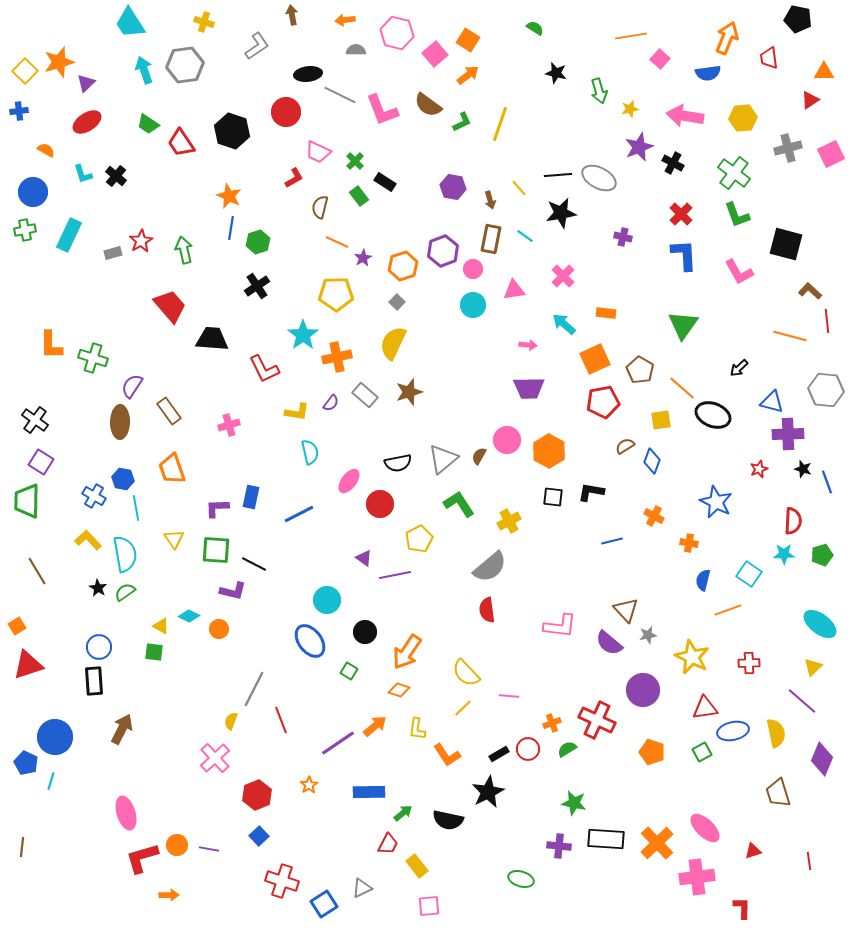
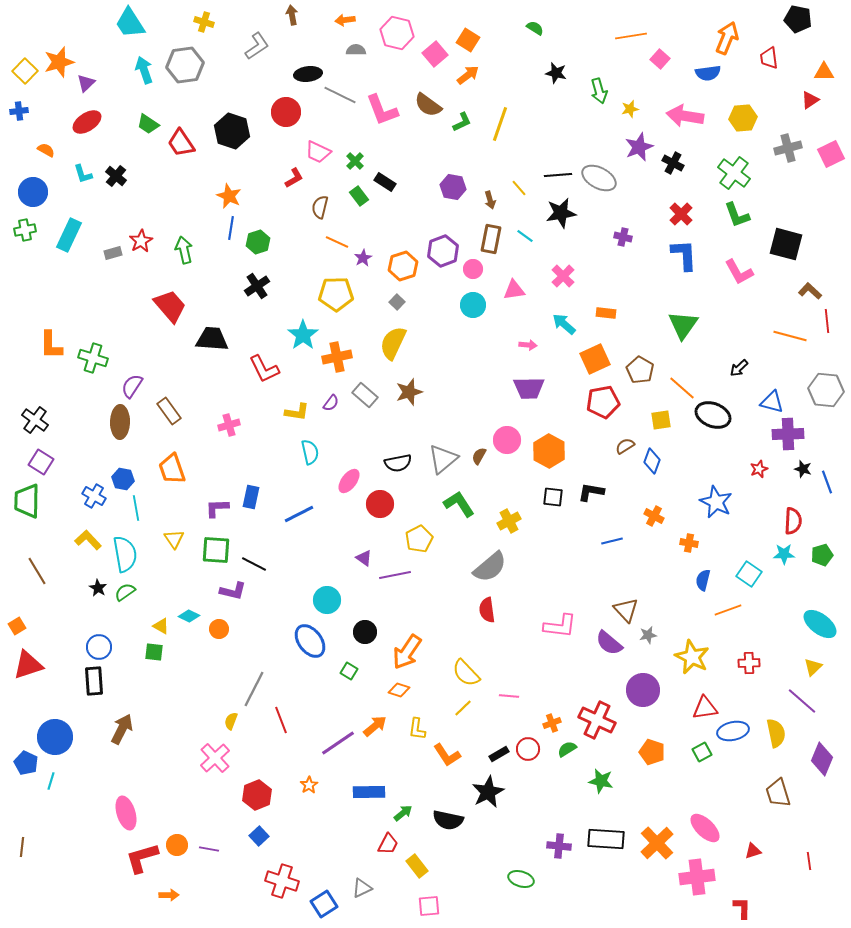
green star at (574, 803): moved 27 px right, 22 px up
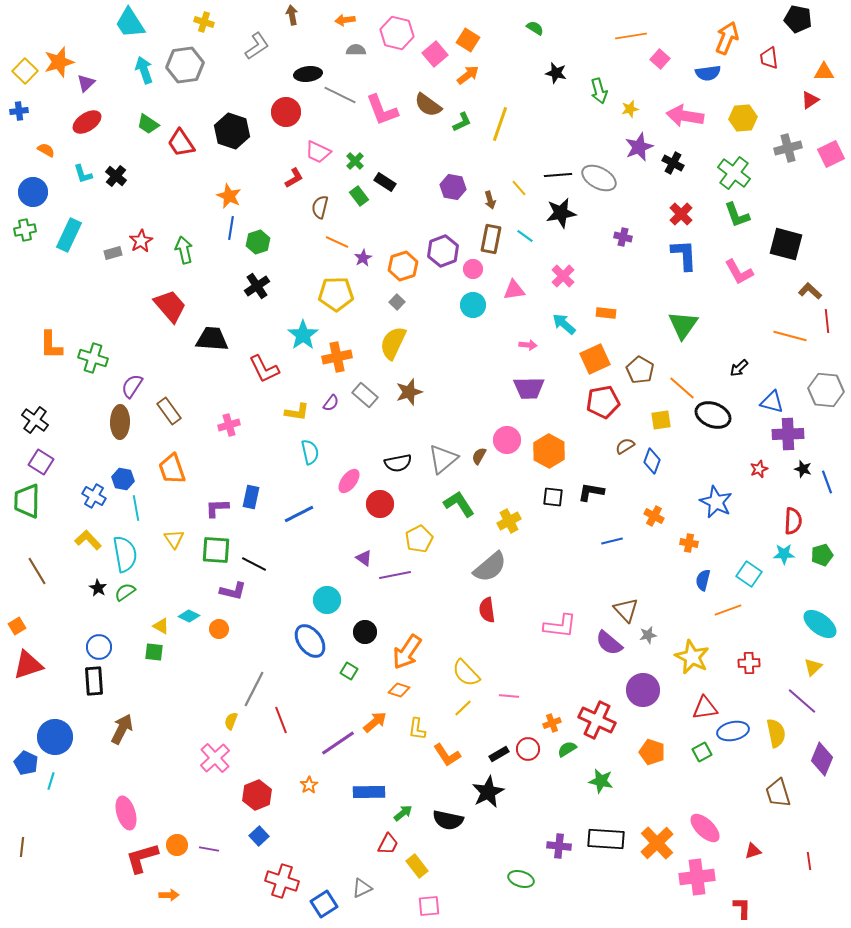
orange arrow at (375, 726): moved 4 px up
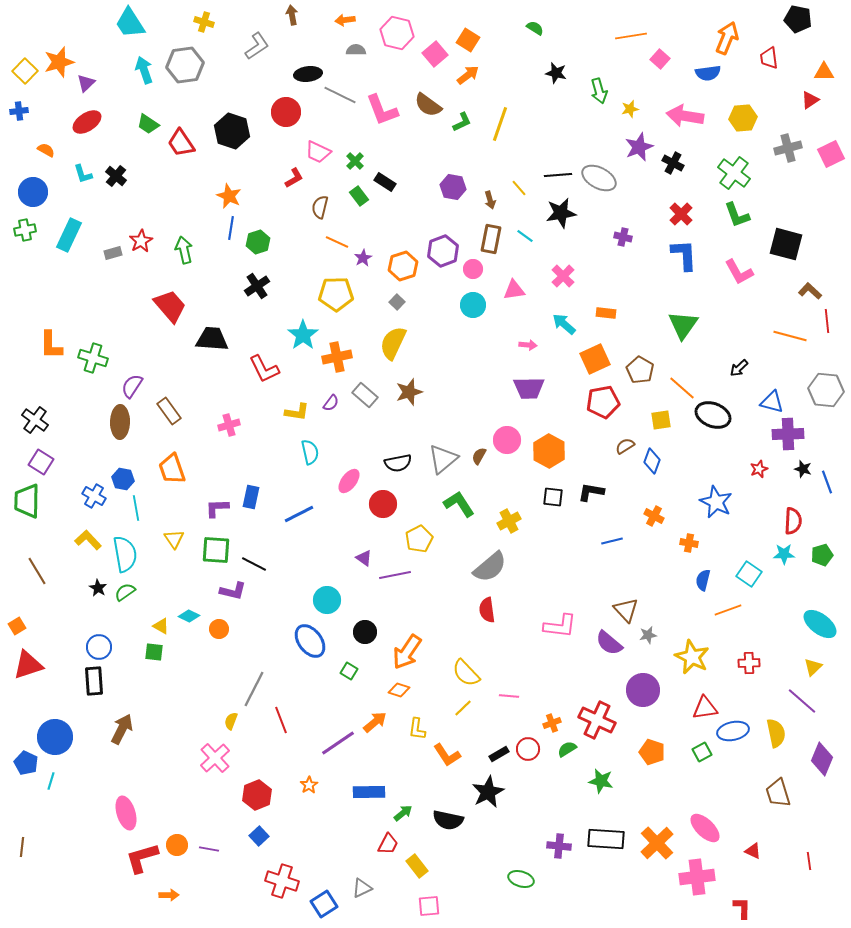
red circle at (380, 504): moved 3 px right
red triangle at (753, 851): rotated 42 degrees clockwise
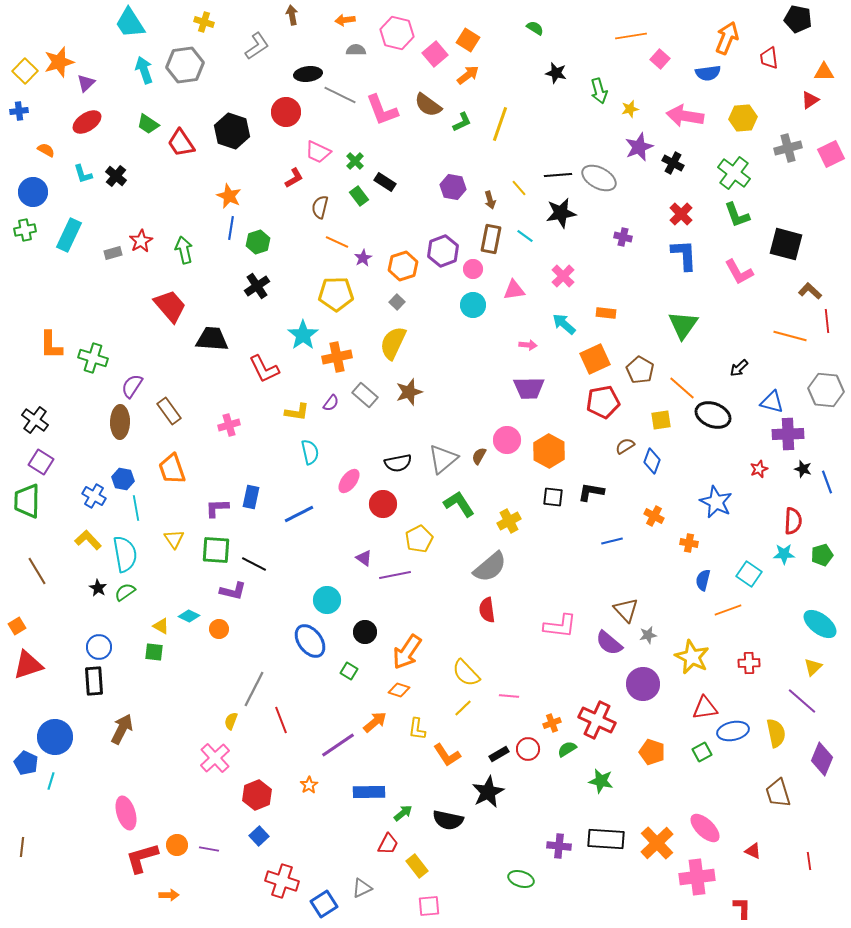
purple circle at (643, 690): moved 6 px up
purple line at (338, 743): moved 2 px down
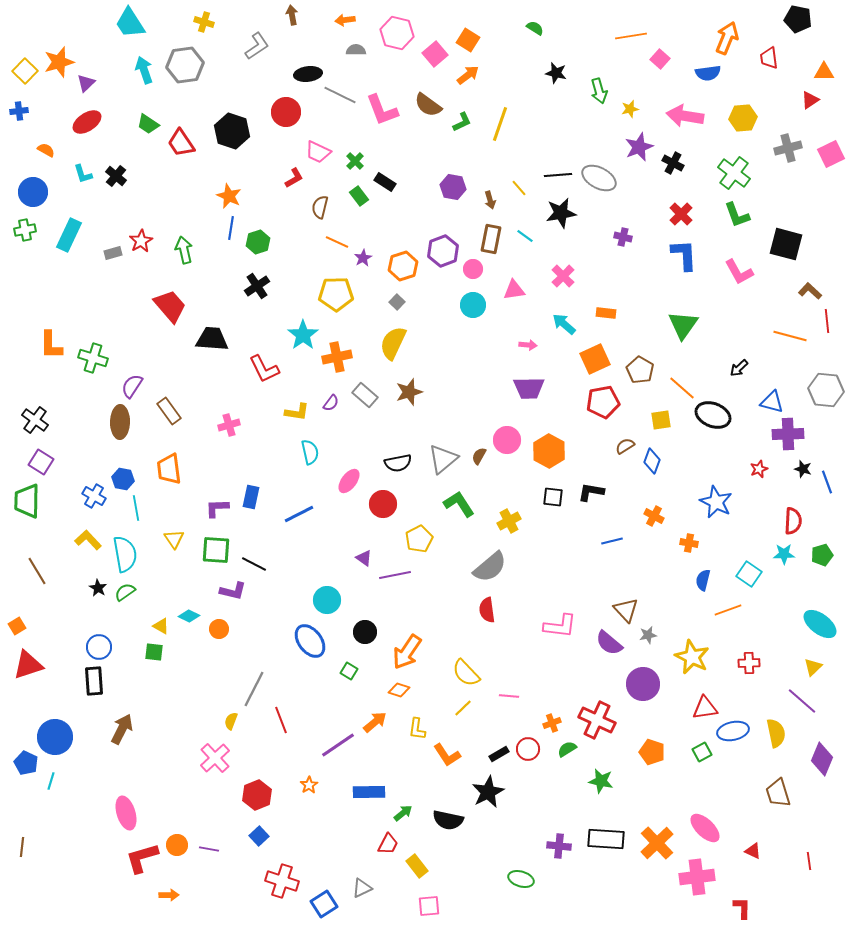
orange trapezoid at (172, 469): moved 3 px left; rotated 12 degrees clockwise
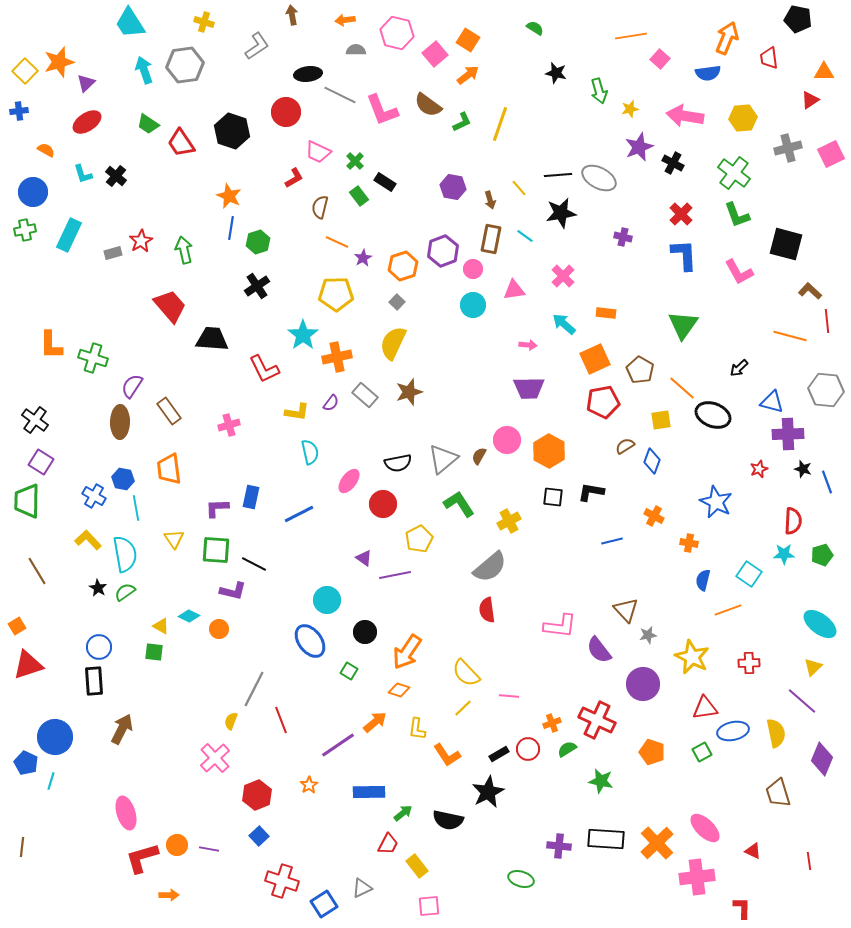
purple semicircle at (609, 643): moved 10 px left, 7 px down; rotated 12 degrees clockwise
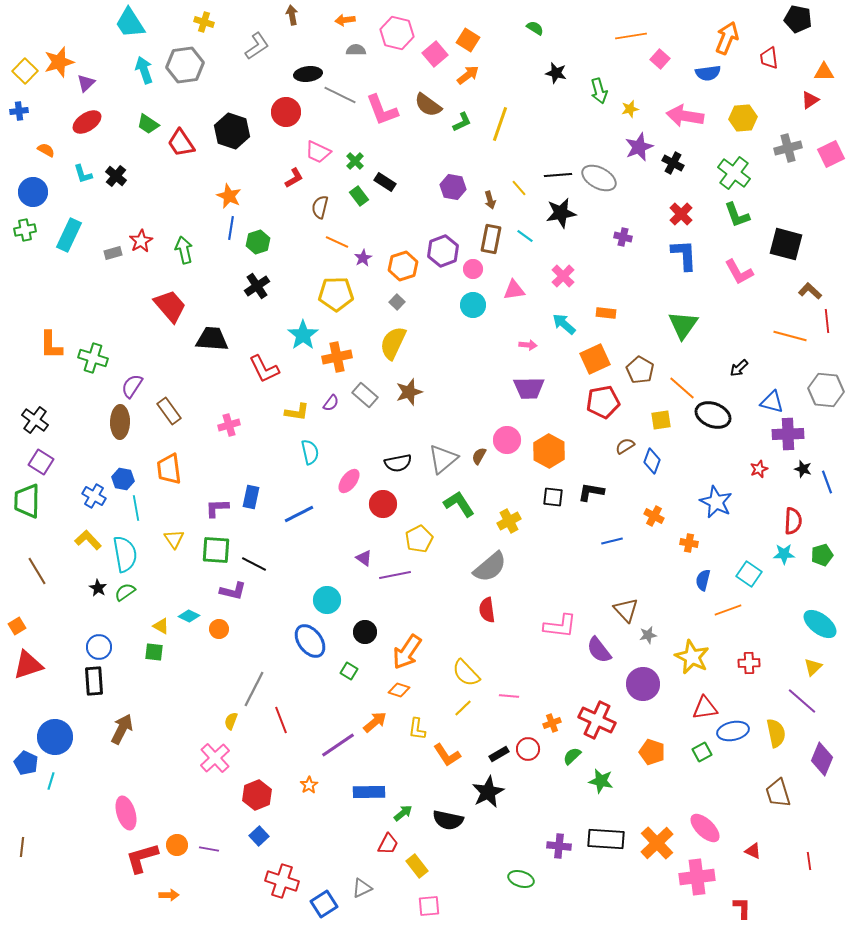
green semicircle at (567, 749): moved 5 px right, 7 px down; rotated 12 degrees counterclockwise
